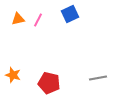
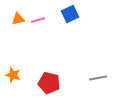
pink line: rotated 48 degrees clockwise
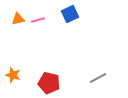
gray line: rotated 18 degrees counterclockwise
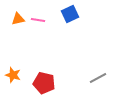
pink line: rotated 24 degrees clockwise
red pentagon: moved 5 px left
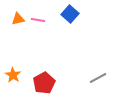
blue square: rotated 24 degrees counterclockwise
orange star: rotated 14 degrees clockwise
red pentagon: rotated 30 degrees clockwise
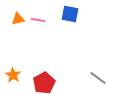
blue square: rotated 30 degrees counterclockwise
gray line: rotated 66 degrees clockwise
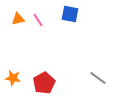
pink line: rotated 48 degrees clockwise
orange star: moved 3 px down; rotated 21 degrees counterclockwise
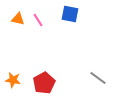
orange triangle: rotated 24 degrees clockwise
orange star: moved 2 px down
